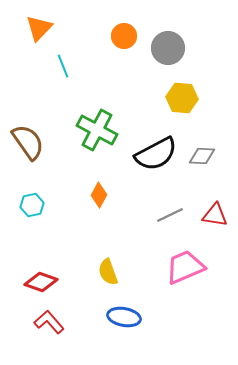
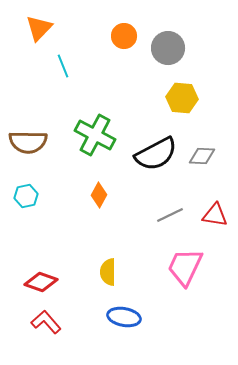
green cross: moved 2 px left, 5 px down
brown semicircle: rotated 126 degrees clockwise
cyan hexagon: moved 6 px left, 9 px up
pink trapezoid: rotated 42 degrees counterclockwise
yellow semicircle: rotated 20 degrees clockwise
red L-shape: moved 3 px left
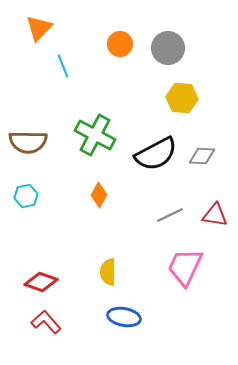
orange circle: moved 4 px left, 8 px down
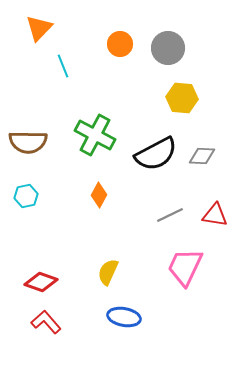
yellow semicircle: rotated 24 degrees clockwise
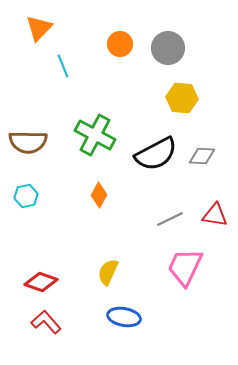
gray line: moved 4 px down
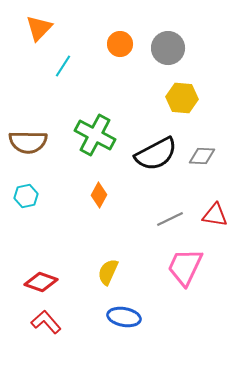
cyan line: rotated 55 degrees clockwise
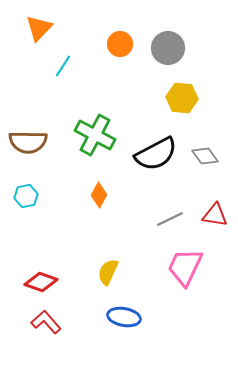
gray diamond: moved 3 px right; rotated 52 degrees clockwise
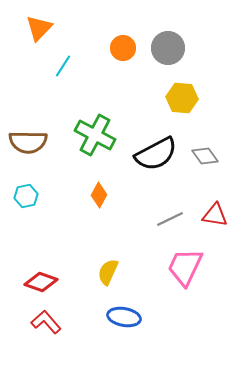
orange circle: moved 3 px right, 4 px down
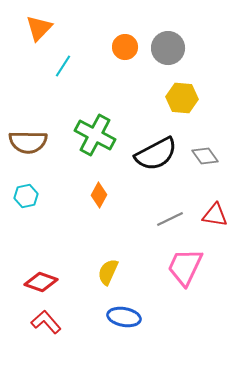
orange circle: moved 2 px right, 1 px up
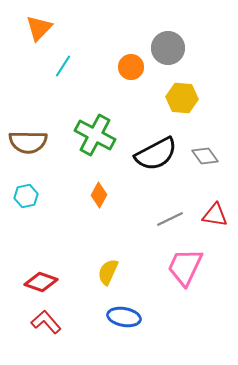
orange circle: moved 6 px right, 20 px down
